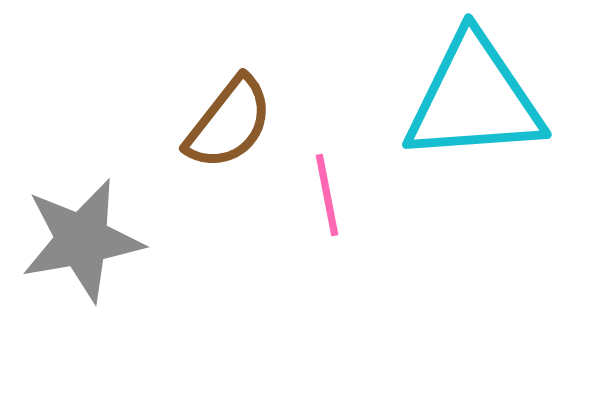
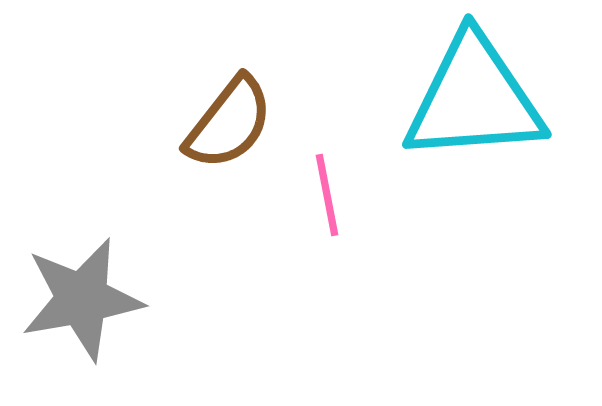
gray star: moved 59 px down
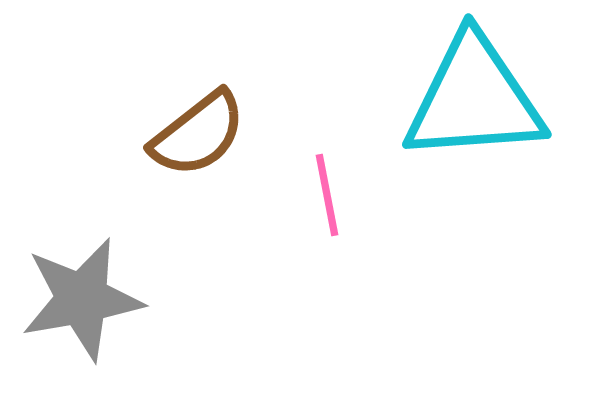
brown semicircle: moved 31 px left, 11 px down; rotated 14 degrees clockwise
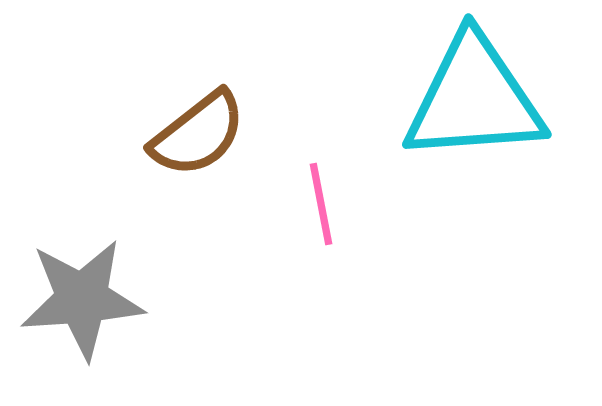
pink line: moved 6 px left, 9 px down
gray star: rotated 6 degrees clockwise
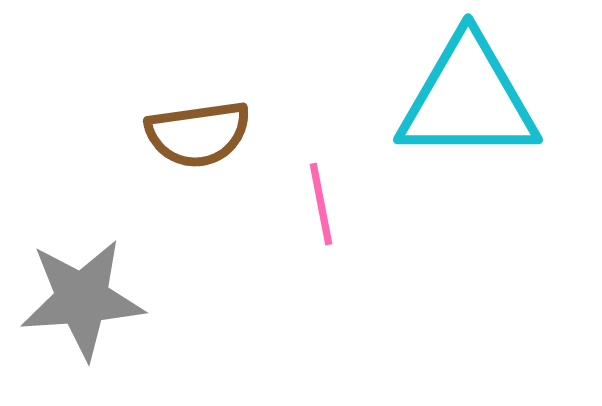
cyan triangle: moved 6 px left; rotated 4 degrees clockwise
brown semicircle: rotated 30 degrees clockwise
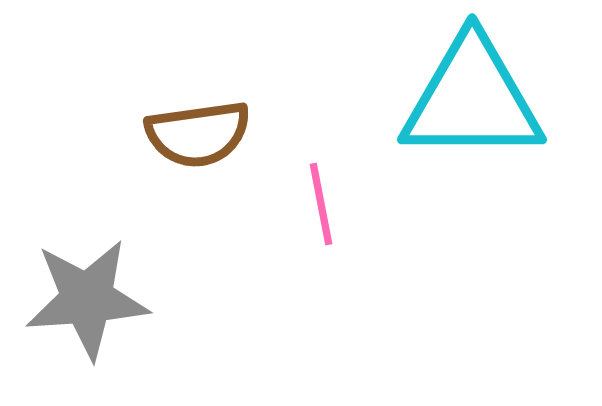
cyan triangle: moved 4 px right
gray star: moved 5 px right
